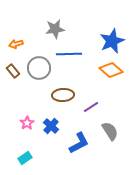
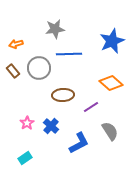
orange diamond: moved 13 px down
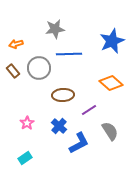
purple line: moved 2 px left, 3 px down
blue cross: moved 8 px right
